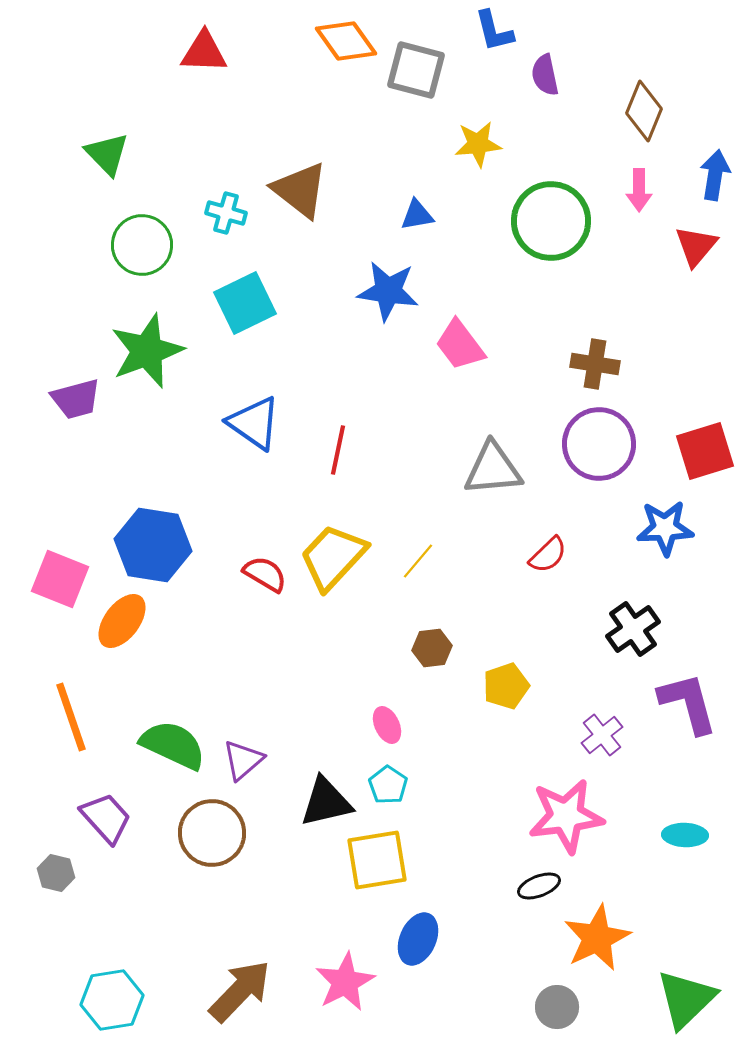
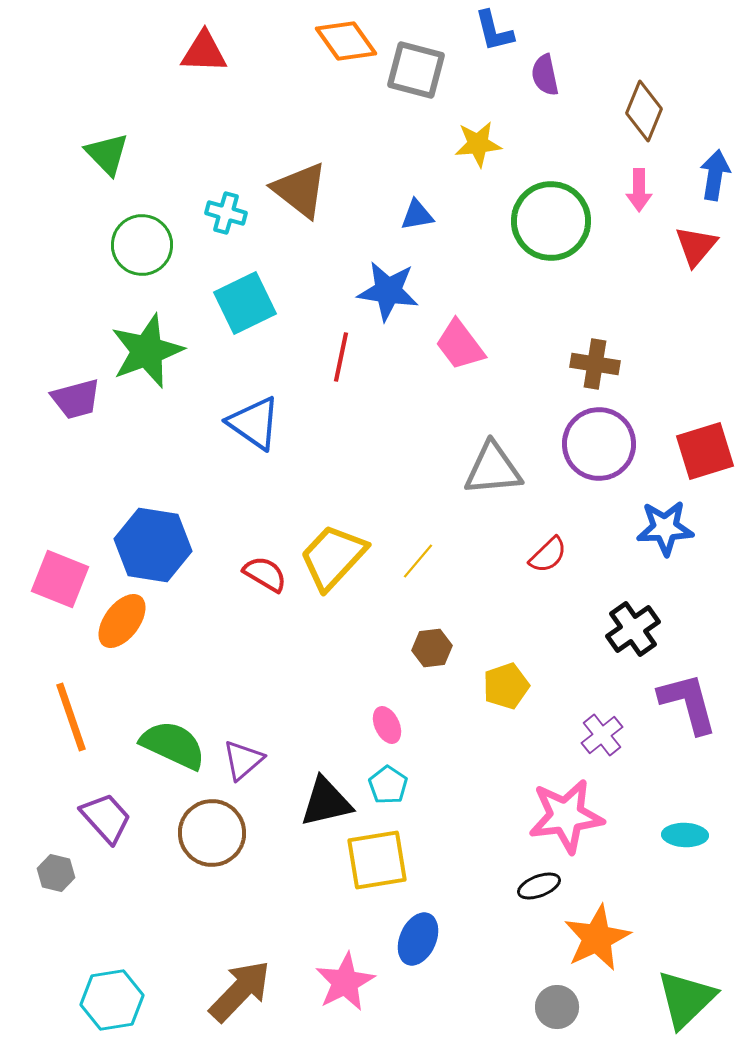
red line at (338, 450): moved 3 px right, 93 px up
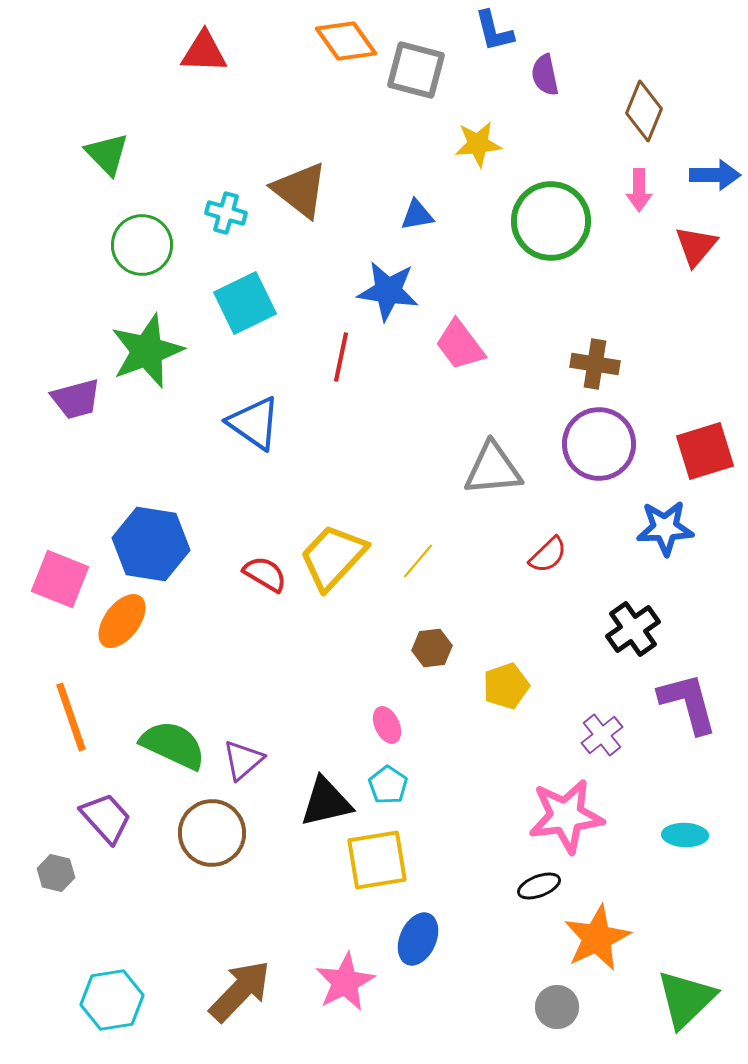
blue arrow at (715, 175): rotated 81 degrees clockwise
blue hexagon at (153, 545): moved 2 px left, 1 px up
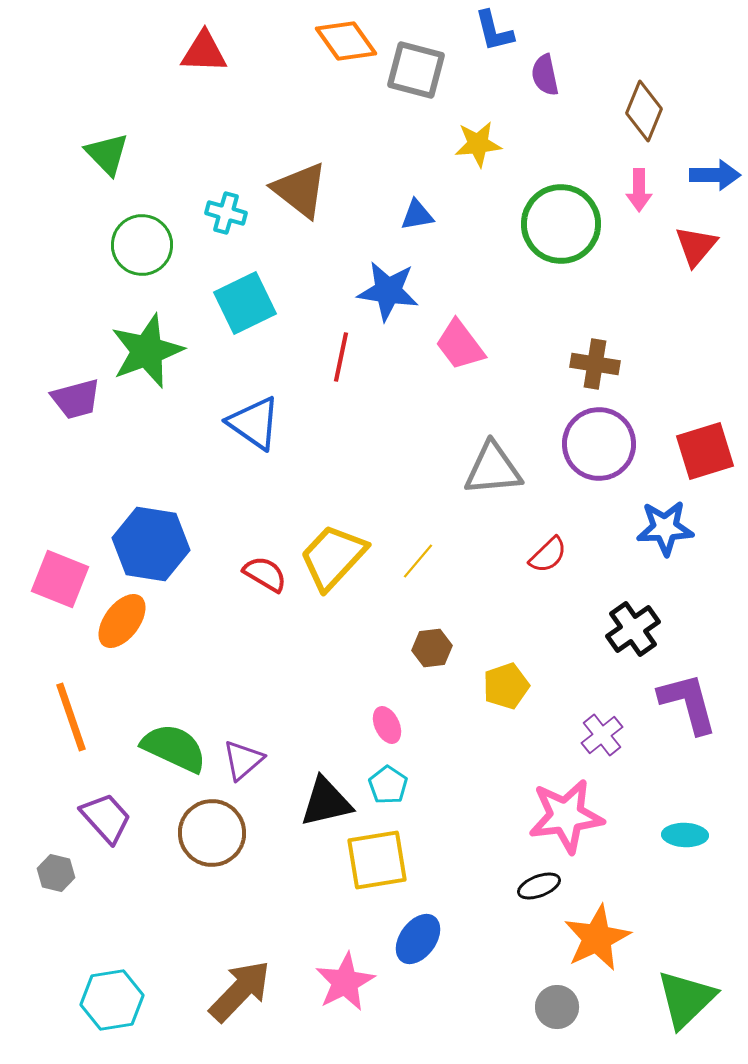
green circle at (551, 221): moved 10 px right, 3 px down
green semicircle at (173, 745): moved 1 px right, 3 px down
blue ellipse at (418, 939): rotated 12 degrees clockwise
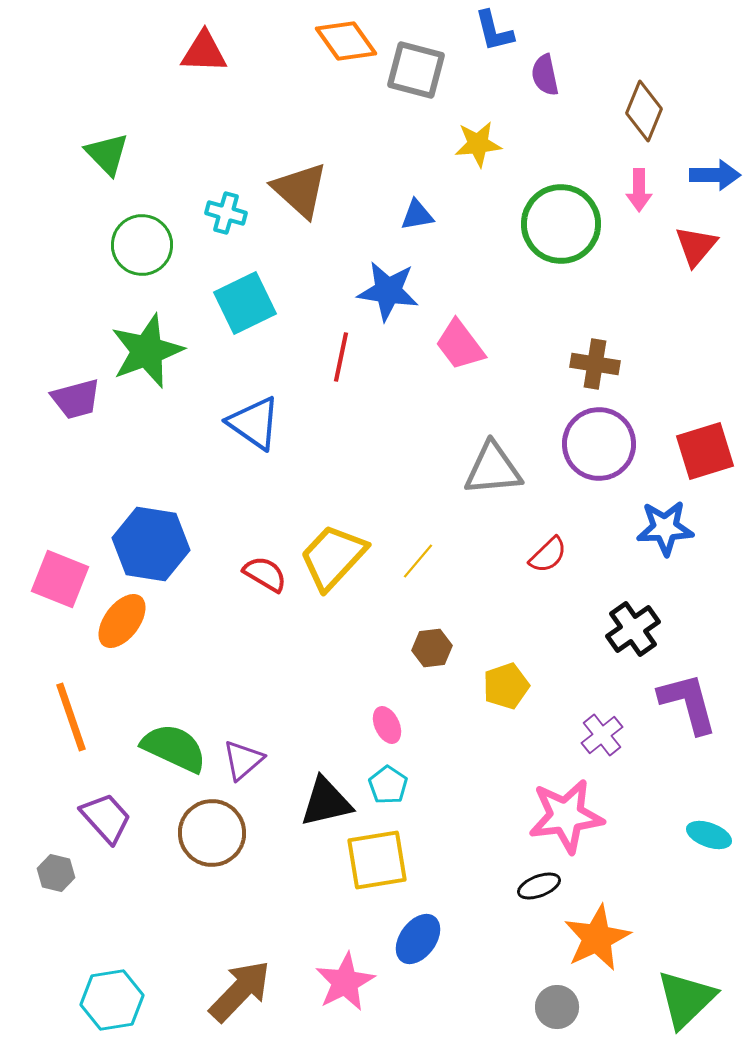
brown triangle at (300, 190): rotated 4 degrees clockwise
cyan ellipse at (685, 835): moved 24 px right; rotated 18 degrees clockwise
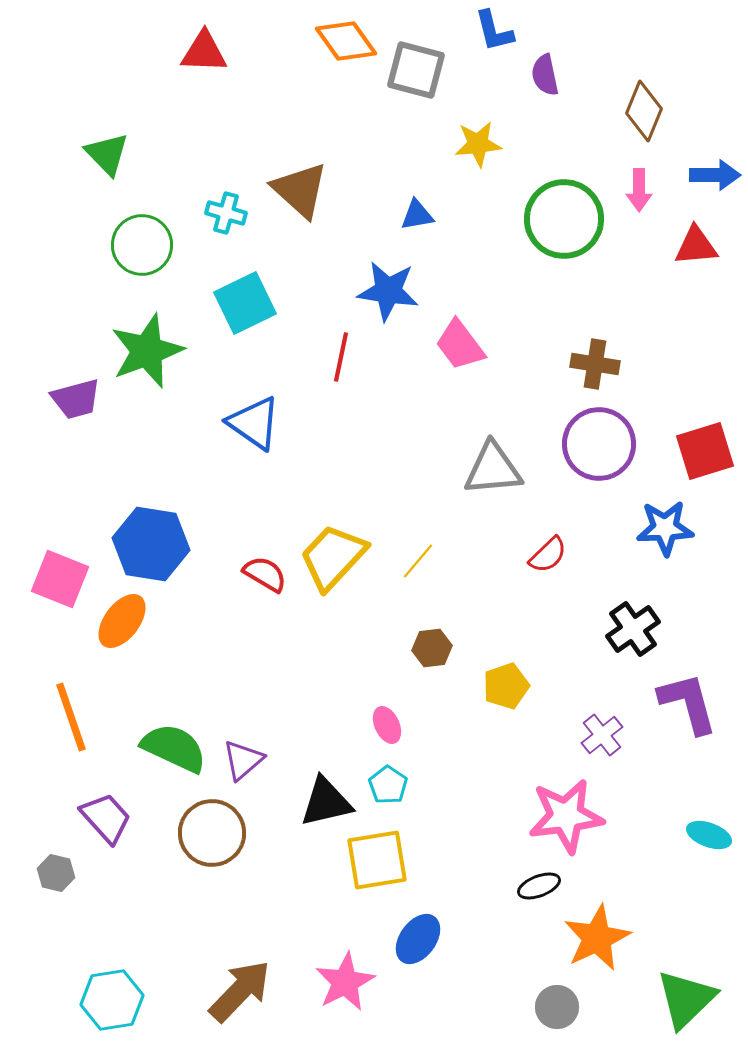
green circle at (561, 224): moved 3 px right, 5 px up
red triangle at (696, 246): rotated 45 degrees clockwise
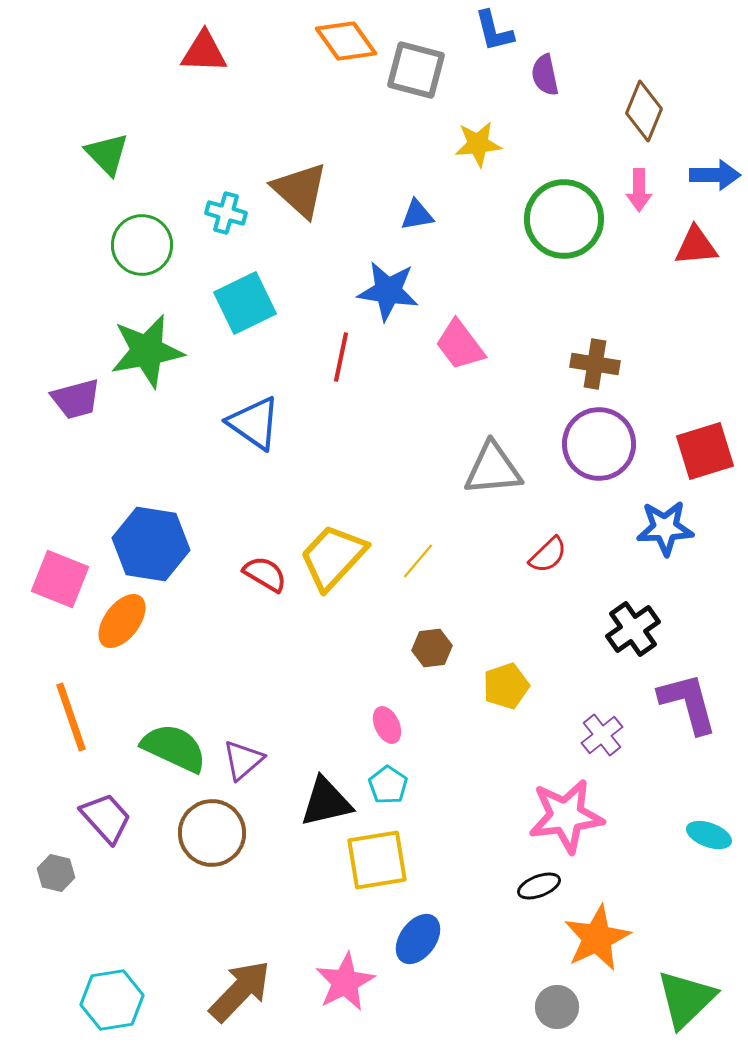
green star at (147, 351): rotated 10 degrees clockwise
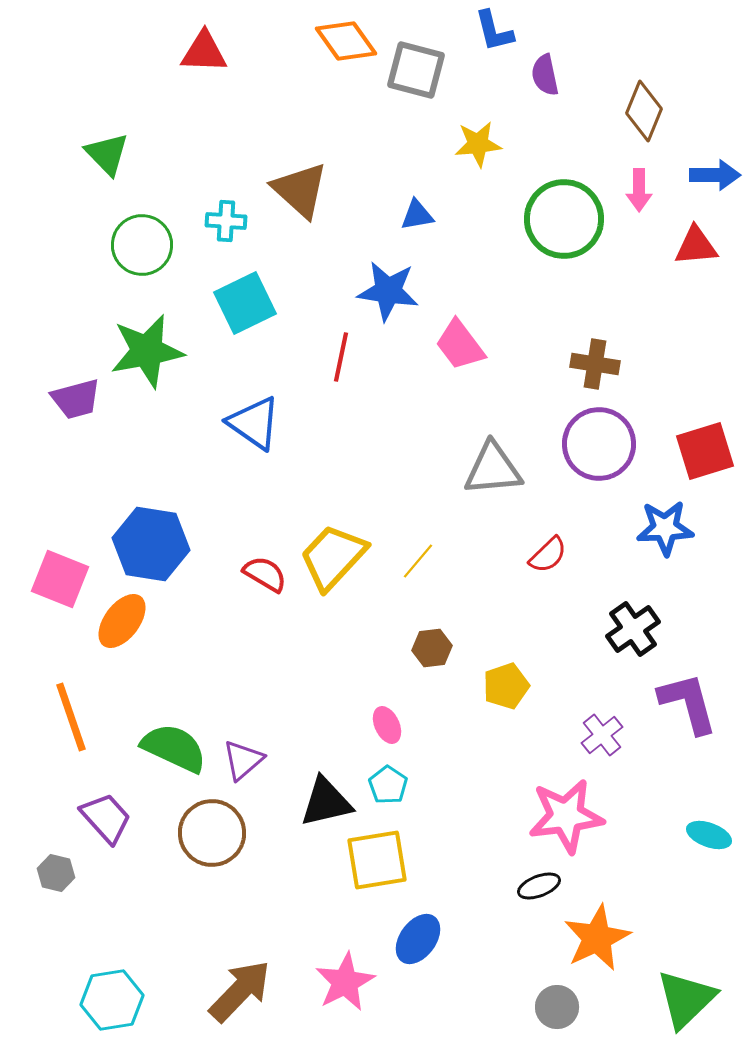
cyan cross at (226, 213): moved 8 px down; rotated 12 degrees counterclockwise
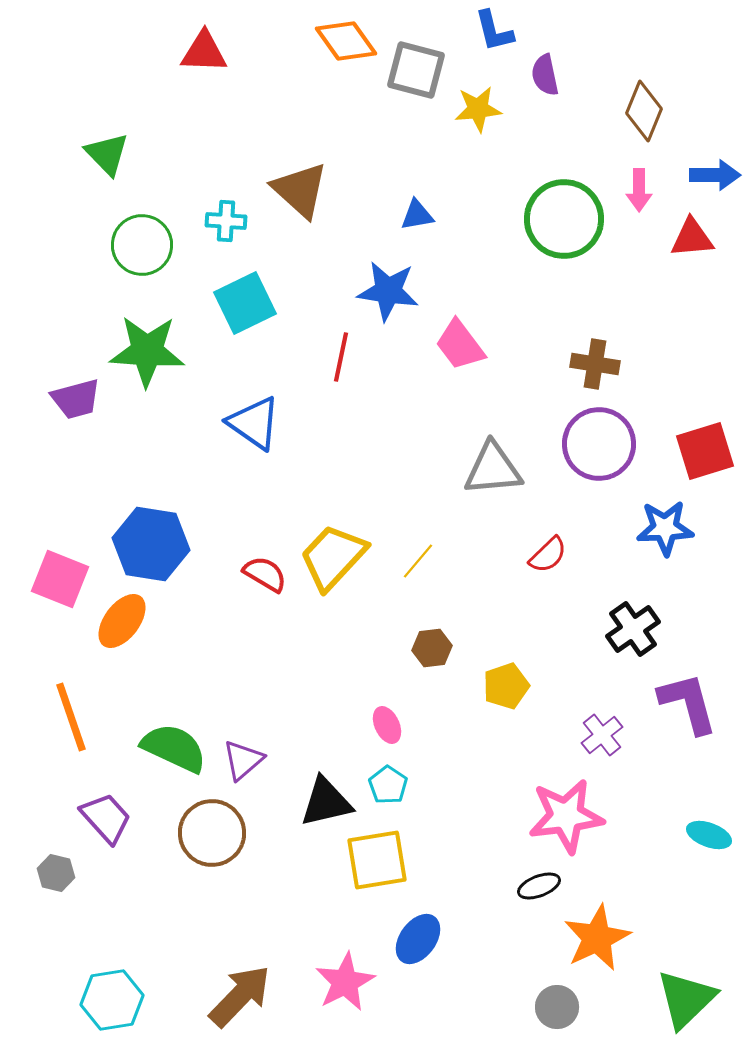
yellow star at (478, 144): moved 35 px up
red triangle at (696, 246): moved 4 px left, 8 px up
green star at (147, 351): rotated 14 degrees clockwise
brown arrow at (240, 991): moved 5 px down
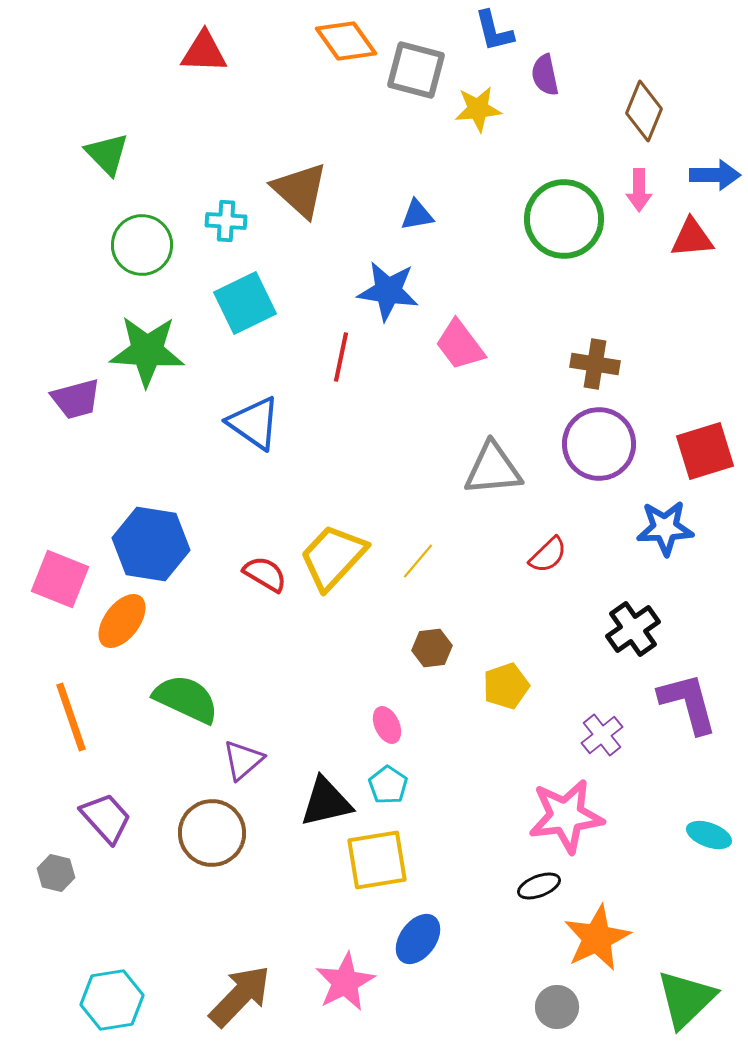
green semicircle at (174, 748): moved 12 px right, 49 px up
